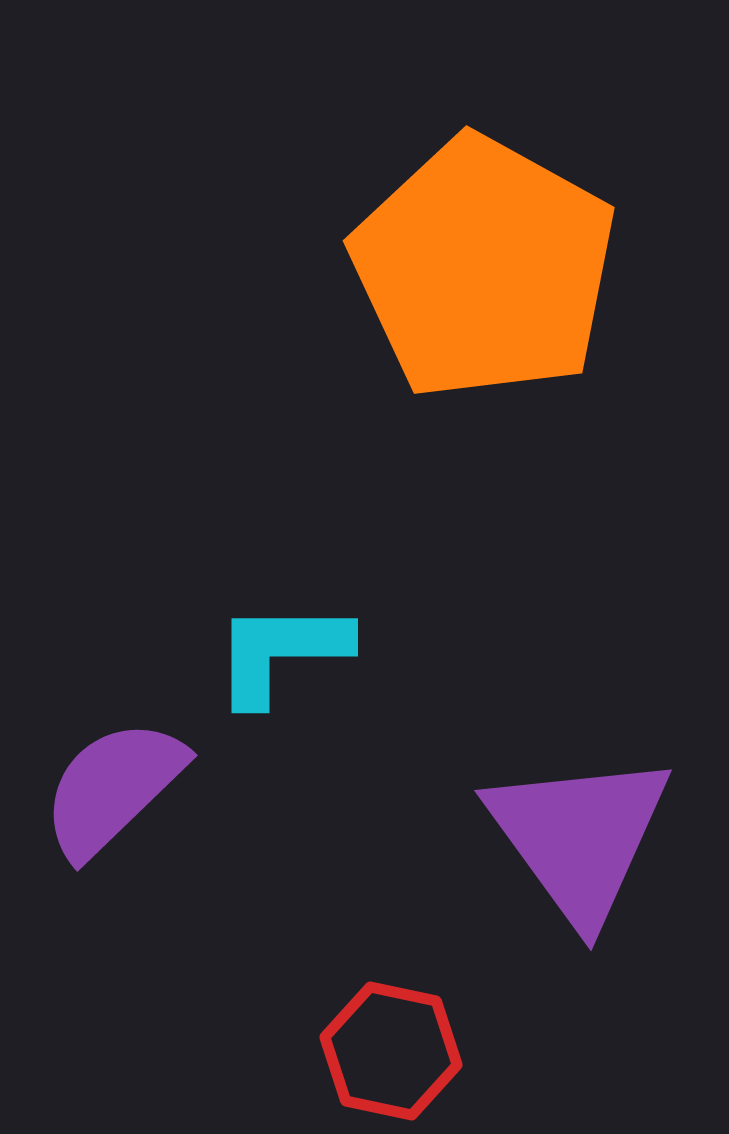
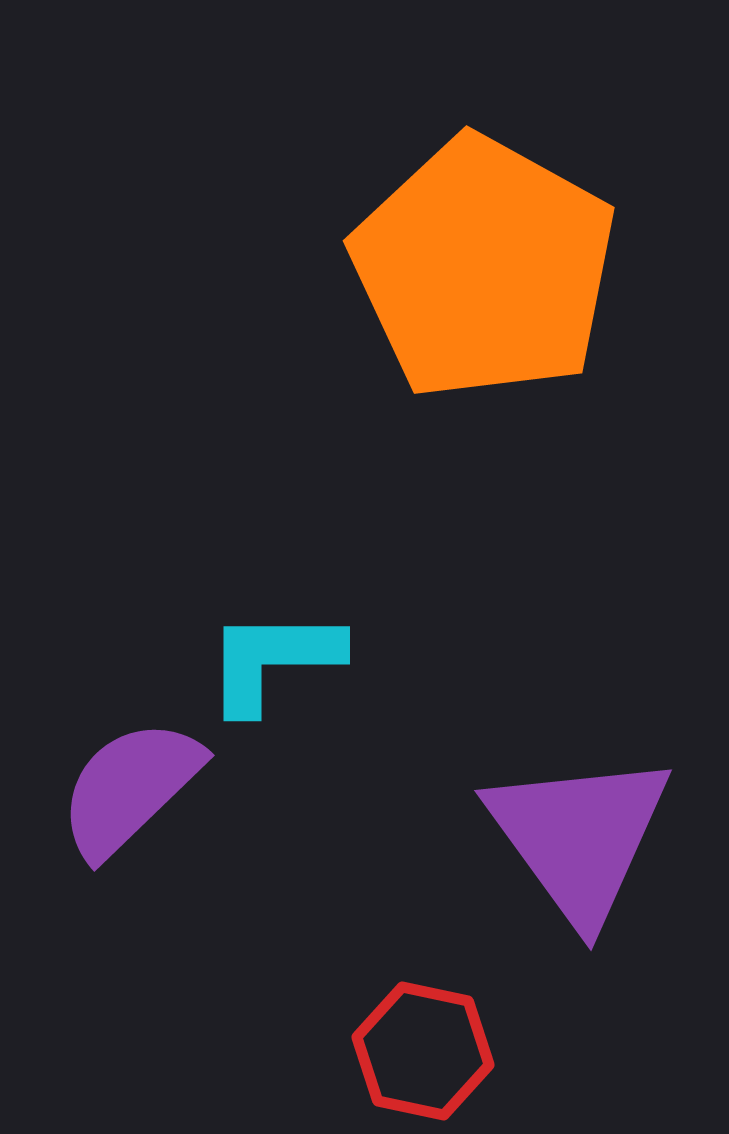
cyan L-shape: moved 8 px left, 8 px down
purple semicircle: moved 17 px right
red hexagon: moved 32 px right
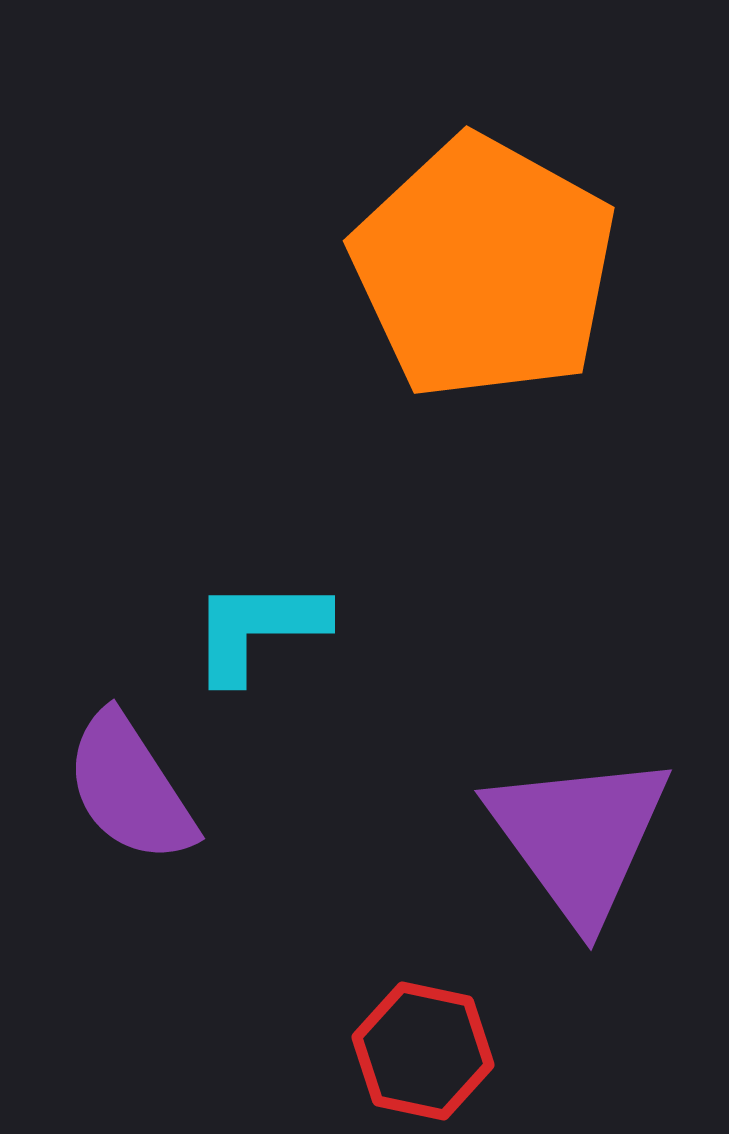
cyan L-shape: moved 15 px left, 31 px up
purple semicircle: rotated 79 degrees counterclockwise
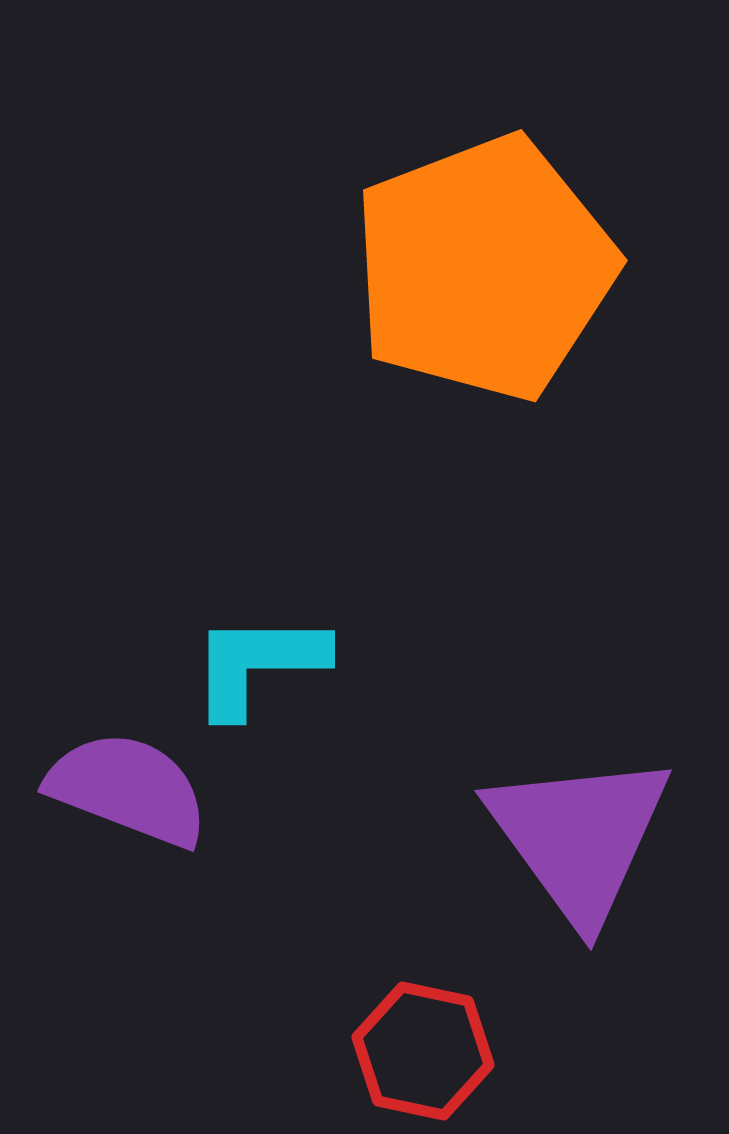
orange pentagon: rotated 22 degrees clockwise
cyan L-shape: moved 35 px down
purple semicircle: moved 2 px left, 1 px down; rotated 144 degrees clockwise
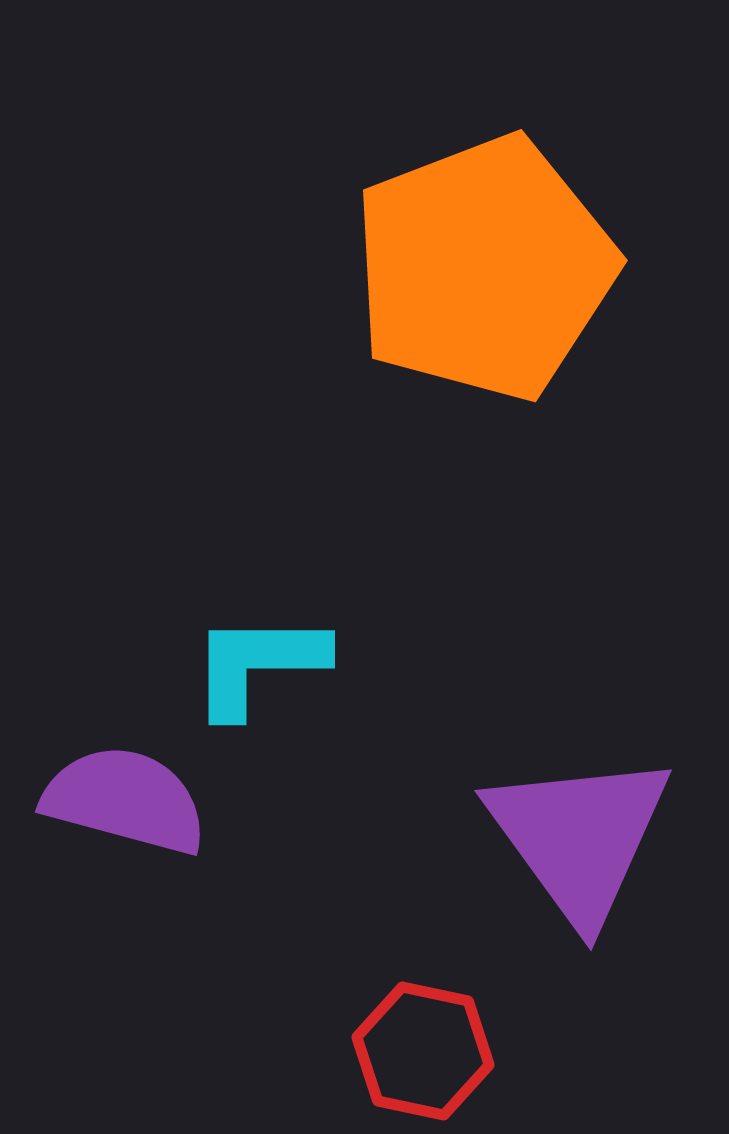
purple semicircle: moved 3 px left, 11 px down; rotated 6 degrees counterclockwise
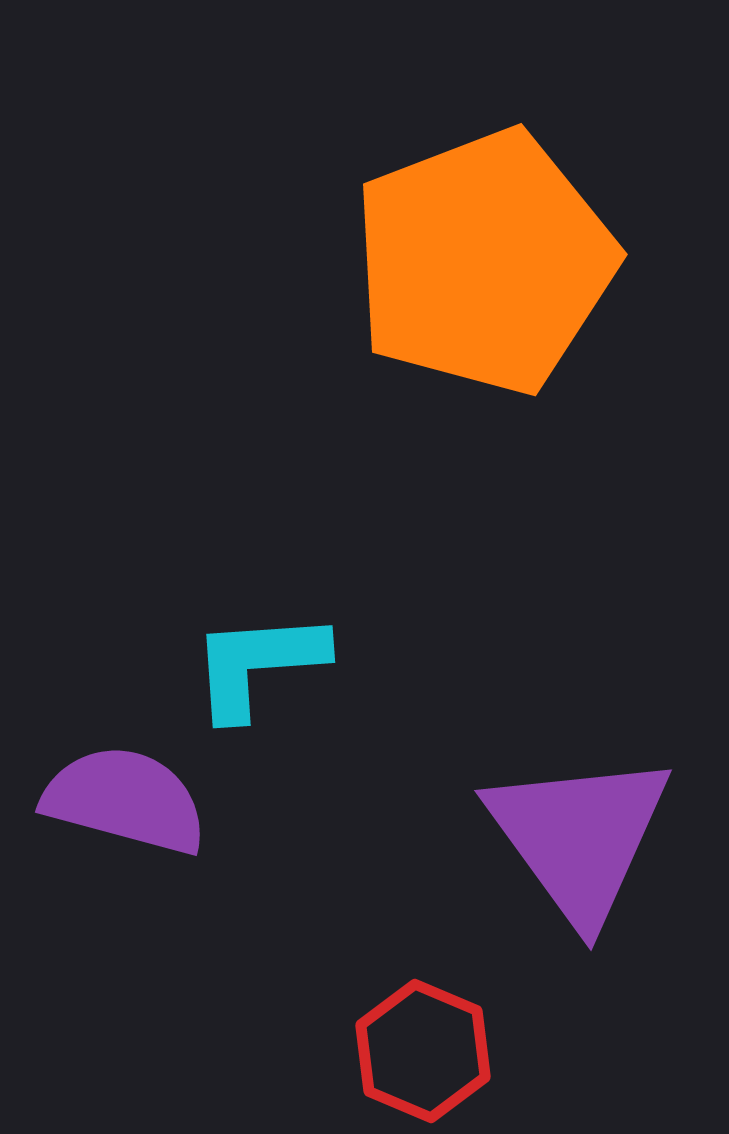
orange pentagon: moved 6 px up
cyan L-shape: rotated 4 degrees counterclockwise
red hexagon: rotated 11 degrees clockwise
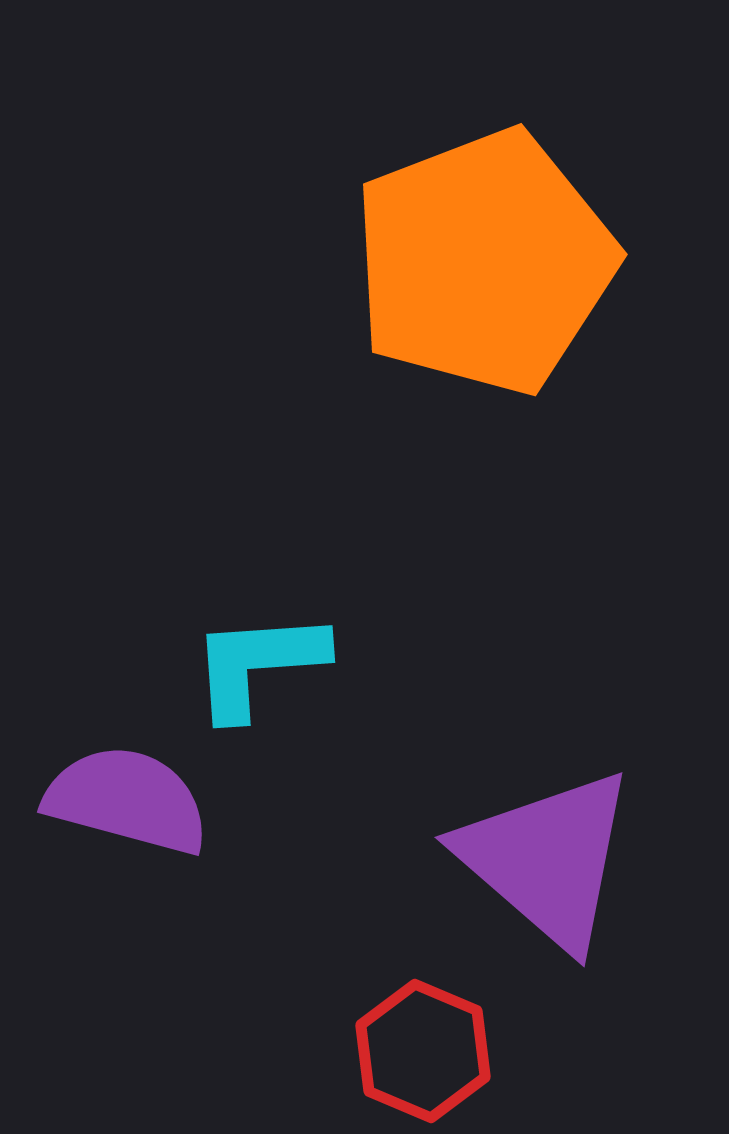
purple semicircle: moved 2 px right
purple triangle: moved 32 px left, 22 px down; rotated 13 degrees counterclockwise
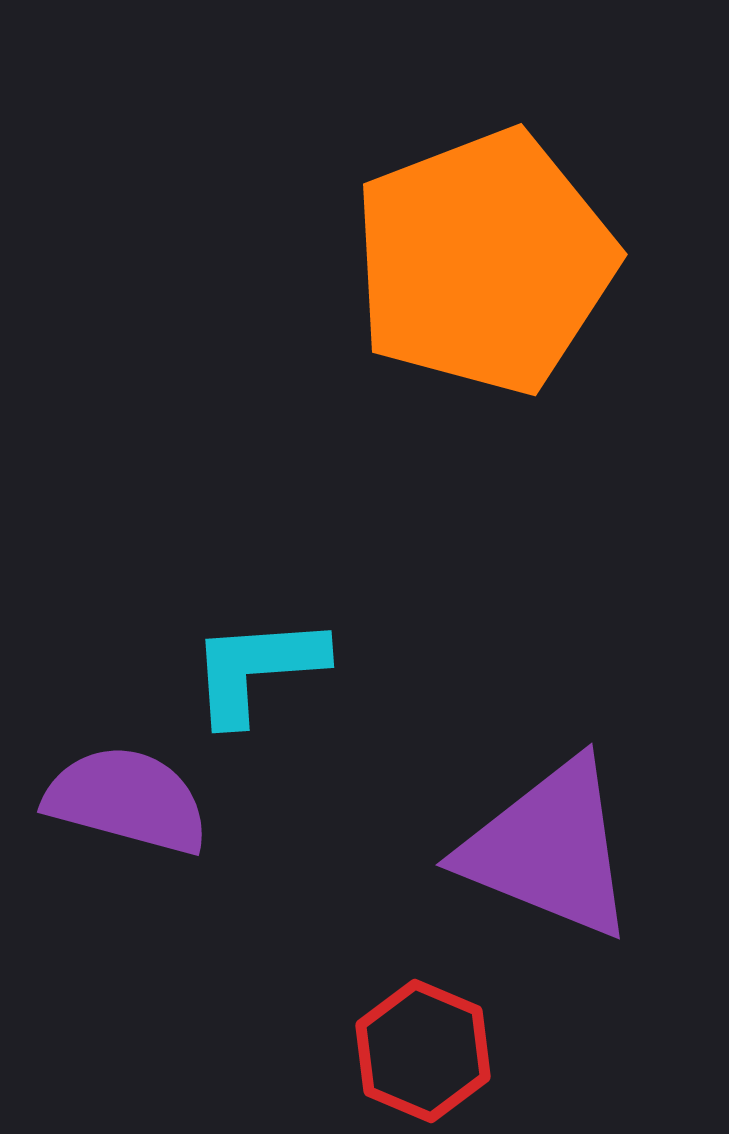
cyan L-shape: moved 1 px left, 5 px down
purple triangle: moved 2 px right, 10 px up; rotated 19 degrees counterclockwise
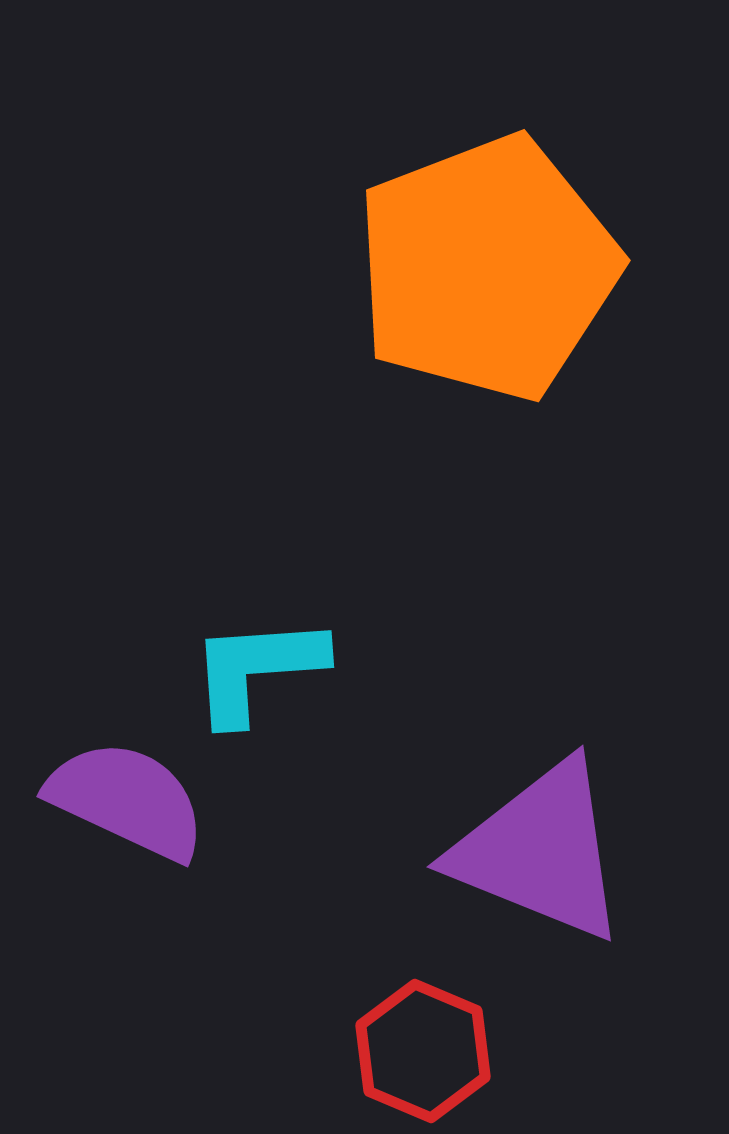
orange pentagon: moved 3 px right, 6 px down
purple semicircle: rotated 10 degrees clockwise
purple triangle: moved 9 px left, 2 px down
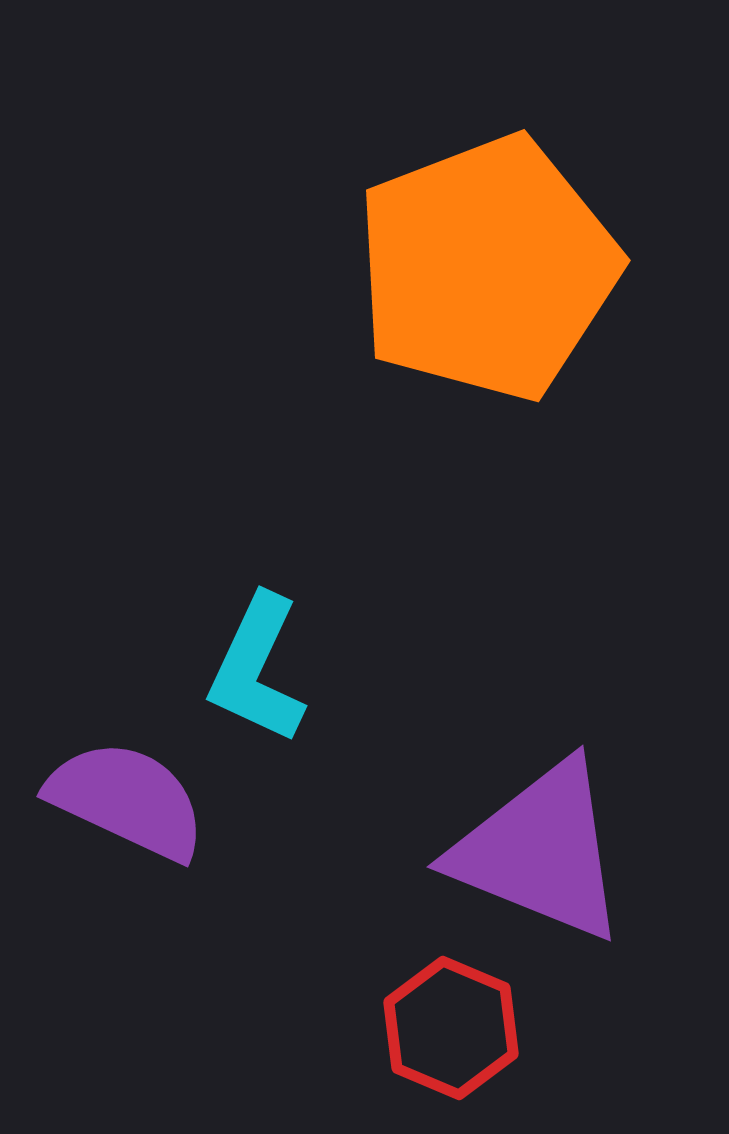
cyan L-shape: rotated 61 degrees counterclockwise
red hexagon: moved 28 px right, 23 px up
